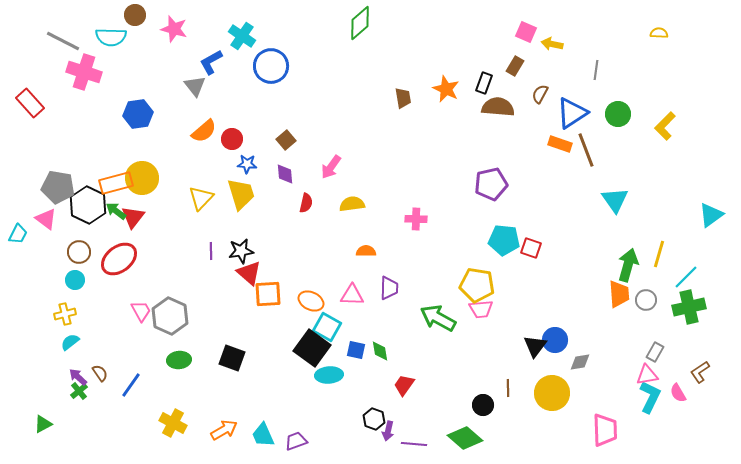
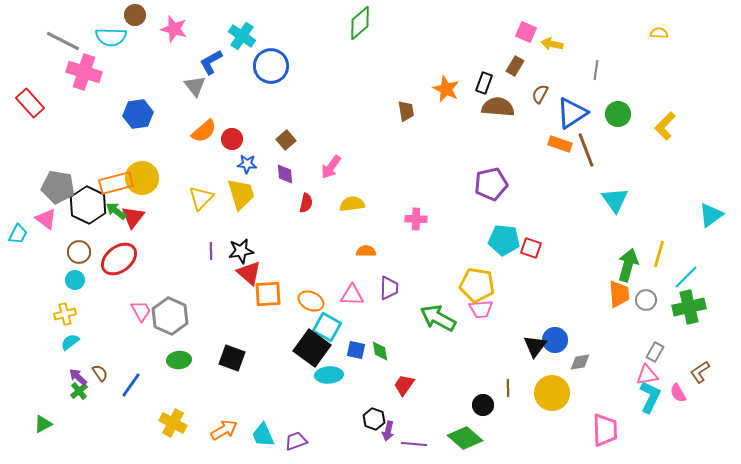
brown trapezoid at (403, 98): moved 3 px right, 13 px down
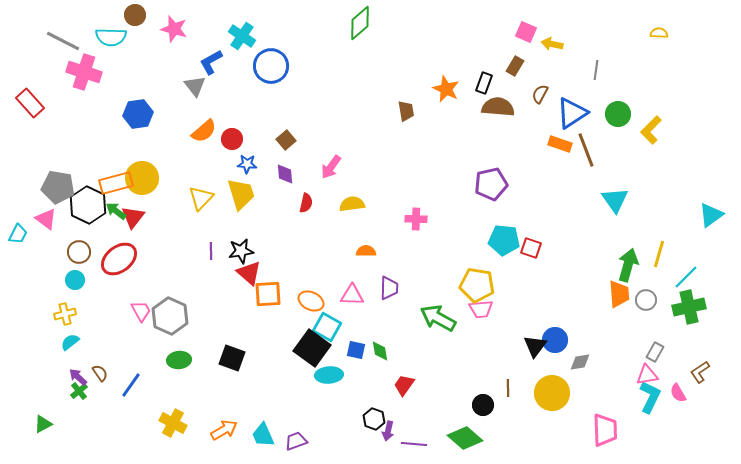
yellow L-shape at (665, 126): moved 14 px left, 4 px down
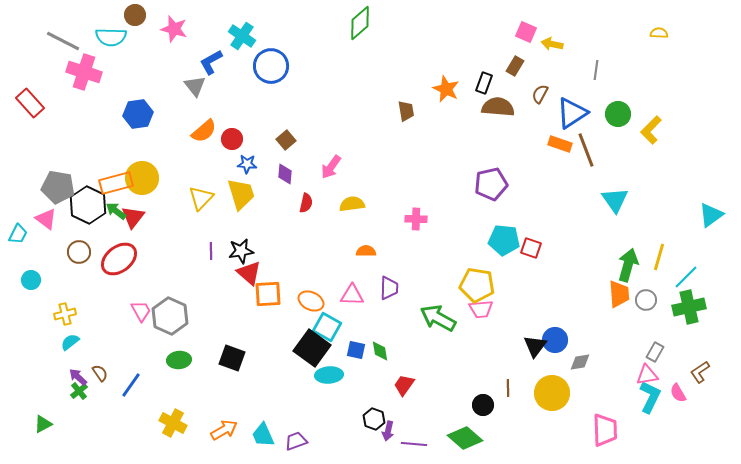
purple diamond at (285, 174): rotated 10 degrees clockwise
yellow line at (659, 254): moved 3 px down
cyan circle at (75, 280): moved 44 px left
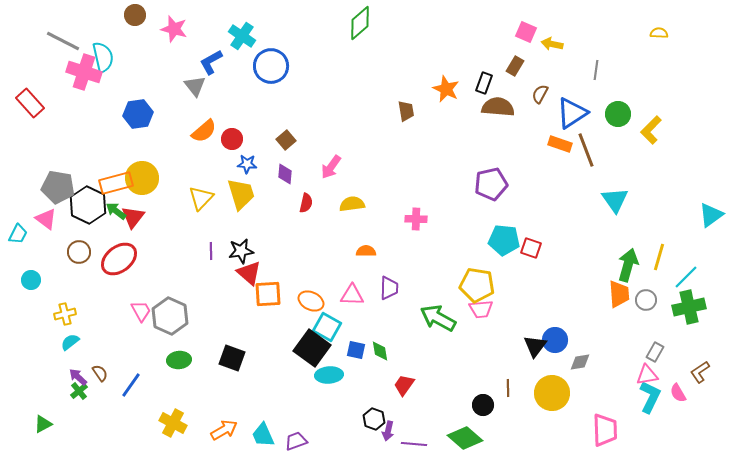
cyan semicircle at (111, 37): moved 8 px left, 20 px down; rotated 104 degrees counterclockwise
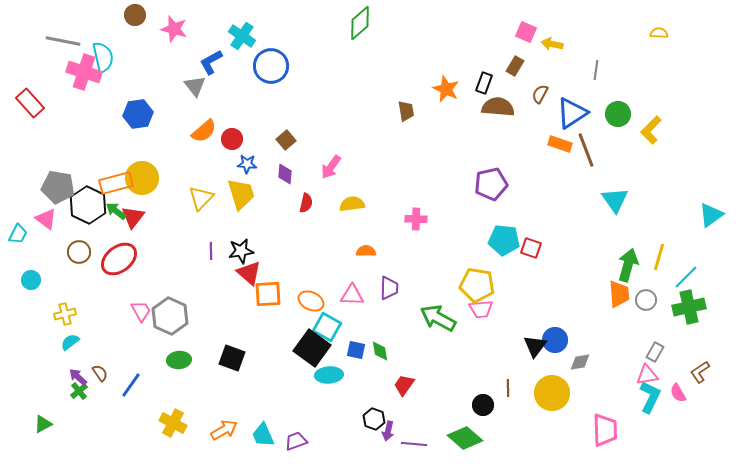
gray line at (63, 41): rotated 16 degrees counterclockwise
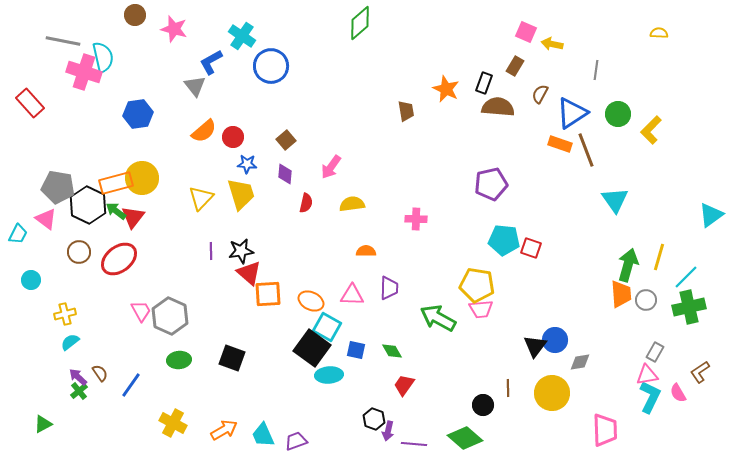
red circle at (232, 139): moved 1 px right, 2 px up
orange trapezoid at (619, 294): moved 2 px right
green diamond at (380, 351): moved 12 px right; rotated 20 degrees counterclockwise
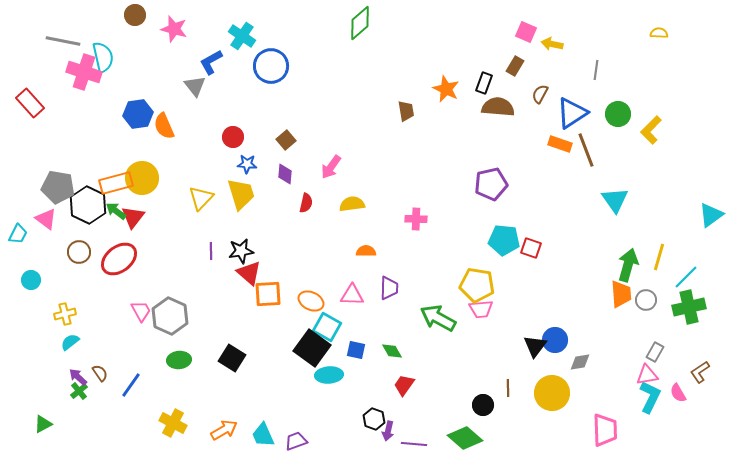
orange semicircle at (204, 131): moved 40 px left, 5 px up; rotated 108 degrees clockwise
black square at (232, 358): rotated 12 degrees clockwise
